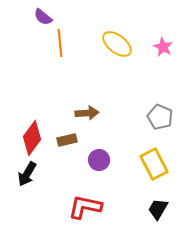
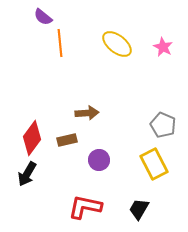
gray pentagon: moved 3 px right, 8 px down
black trapezoid: moved 19 px left
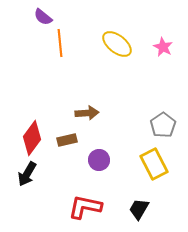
gray pentagon: rotated 15 degrees clockwise
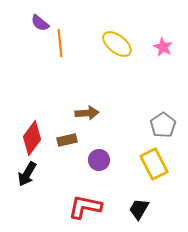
purple semicircle: moved 3 px left, 6 px down
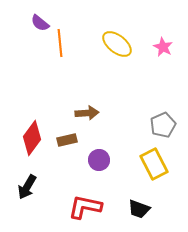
gray pentagon: rotated 10 degrees clockwise
black arrow: moved 13 px down
black trapezoid: rotated 100 degrees counterclockwise
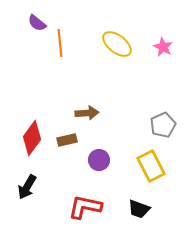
purple semicircle: moved 3 px left
yellow rectangle: moved 3 px left, 2 px down
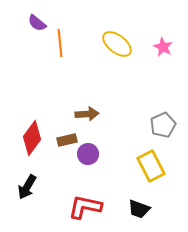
brown arrow: moved 1 px down
purple circle: moved 11 px left, 6 px up
